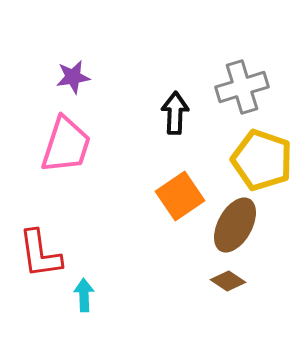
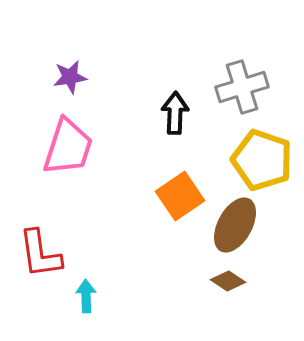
purple star: moved 3 px left
pink trapezoid: moved 2 px right, 2 px down
cyan arrow: moved 2 px right, 1 px down
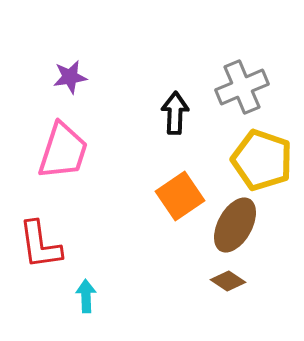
gray cross: rotated 6 degrees counterclockwise
pink trapezoid: moved 5 px left, 4 px down
red L-shape: moved 9 px up
